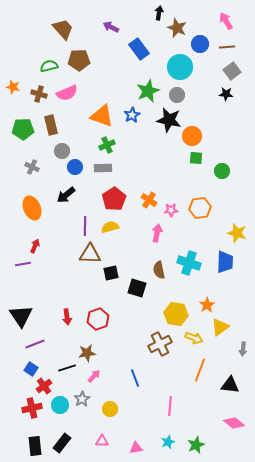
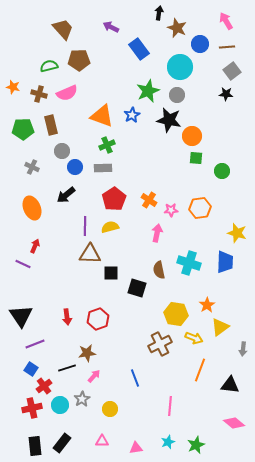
purple line at (23, 264): rotated 35 degrees clockwise
black square at (111, 273): rotated 14 degrees clockwise
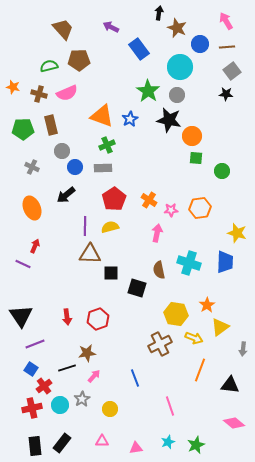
green star at (148, 91): rotated 15 degrees counterclockwise
blue star at (132, 115): moved 2 px left, 4 px down
pink line at (170, 406): rotated 24 degrees counterclockwise
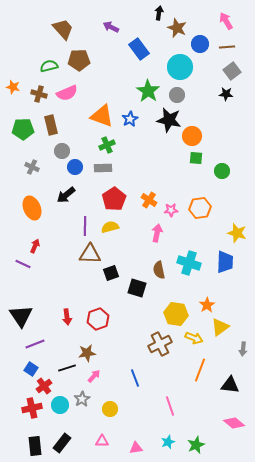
black square at (111, 273): rotated 21 degrees counterclockwise
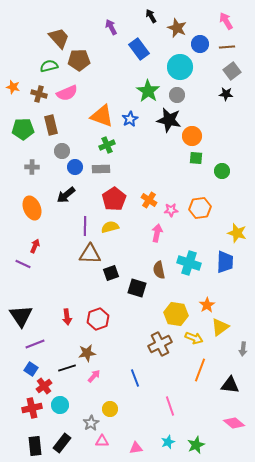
black arrow at (159, 13): moved 8 px left, 3 px down; rotated 40 degrees counterclockwise
purple arrow at (111, 27): rotated 35 degrees clockwise
brown trapezoid at (63, 29): moved 4 px left, 9 px down
gray cross at (32, 167): rotated 24 degrees counterclockwise
gray rectangle at (103, 168): moved 2 px left, 1 px down
gray star at (82, 399): moved 9 px right, 24 px down
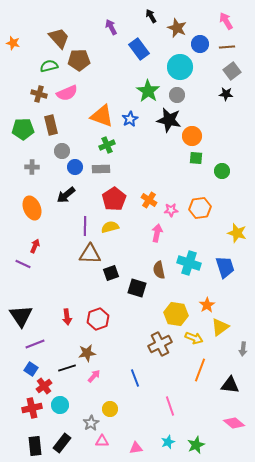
orange star at (13, 87): moved 44 px up
blue trapezoid at (225, 262): moved 5 px down; rotated 20 degrees counterclockwise
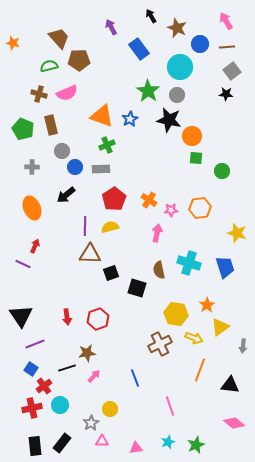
green pentagon at (23, 129): rotated 25 degrees clockwise
gray arrow at (243, 349): moved 3 px up
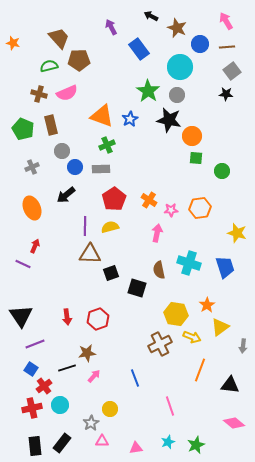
black arrow at (151, 16): rotated 32 degrees counterclockwise
gray cross at (32, 167): rotated 24 degrees counterclockwise
yellow arrow at (194, 338): moved 2 px left, 1 px up
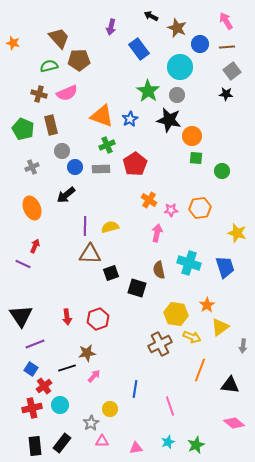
purple arrow at (111, 27): rotated 140 degrees counterclockwise
red pentagon at (114, 199): moved 21 px right, 35 px up
blue line at (135, 378): moved 11 px down; rotated 30 degrees clockwise
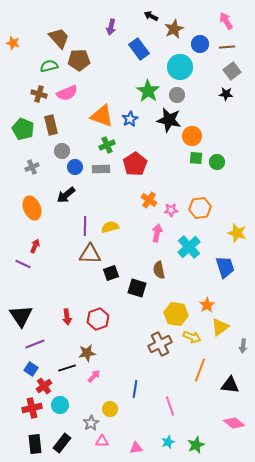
brown star at (177, 28): moved 3 px left, 1 px down; rotated 24 degrees clockwise
green circle at (222, 171): moved 5 px left, 9 px up
cyan cross at (189, 263): moved 16 px up; rotated 30 degrees clockwise
black rectangle at (35, 446): moved 2 px up
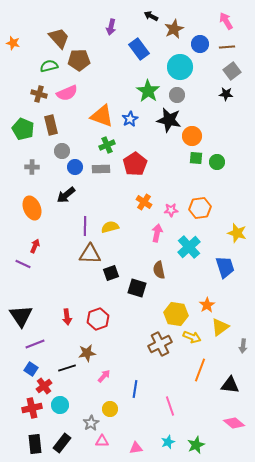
gray cross at (32, 167): rotated 24 degrees clockwise
orange cross at (149, 200): moved 5 px left, 2 px down
pink arrow at (94, 376): moved 10 px right
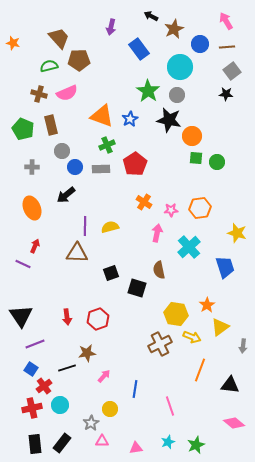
brown triangle at (90, 254): moved 13 px left, 1 px up
